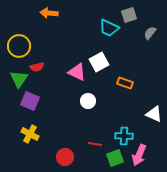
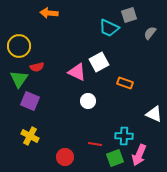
yellow cross: moved 2 px down
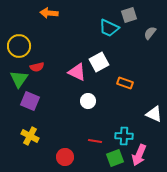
red line: moved 3 px up
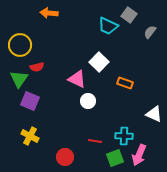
gray square: rotated 35 degrees counterclockwise
cyan trapezoid: moved 1 px left, 2 px up
gray semicircle: moved 1 px up
yellow circle: moved 1 px right, 1 px up
white square: rotated 18 degrees counterclockwise
pink triangle: moved 7 px down
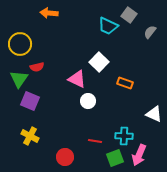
yellow circle: moved 1 px up
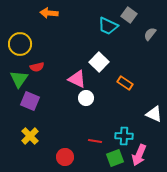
gray semicircle: moved 2 px down
orange rectangle: rotated 14 degrees clockwise
white circle: moved 2 px left, 3 px up
yellow cross: rotated 18 degrees clockwise
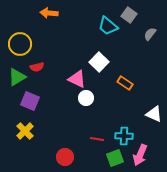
cyan trapezoid: rotated 15 degrees clockwise
green triangle: moved 2 px left, 2 px up; rotated 24 degrees clockwise
yellow cross: moved 5 px left, 5 px up
red line: moved 2 px right, 2 px up
pink arrow: moved 1 px right
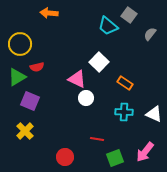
cyan cross: moved 24 px up
pink arrow: moved 5 px right, 3 px up; rotated 15 degrees clockwise
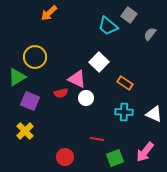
orange arrow: rotated 48 degrees counterclockwise
yellow circle: moved 15 px right, 13 px down
red semicircle: moved 24 px right, 26 px down
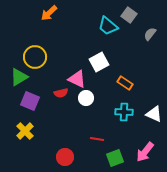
white square: rotated 18 degrees clockwise
green triangle: moved 2 px right
